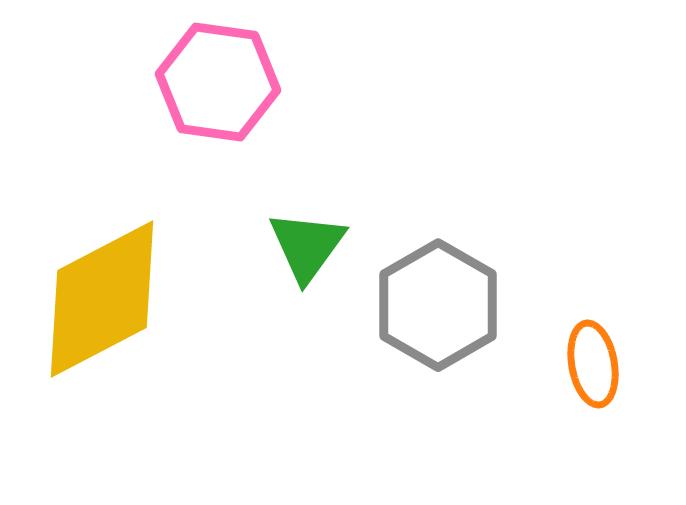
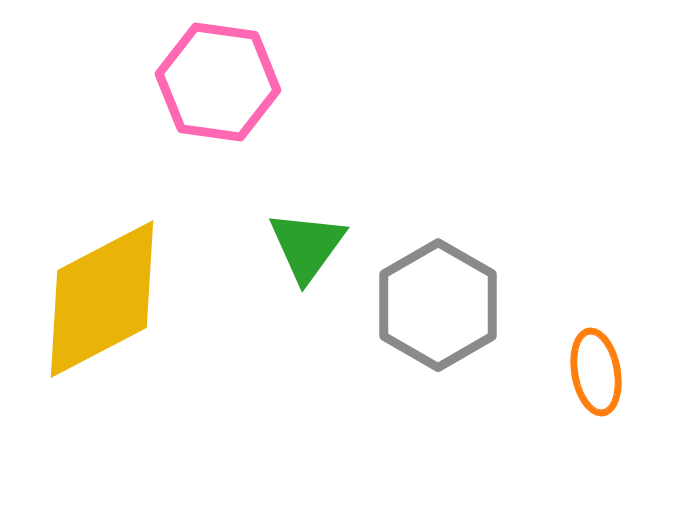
orange ellipse: moved 3 px right, 8 px down
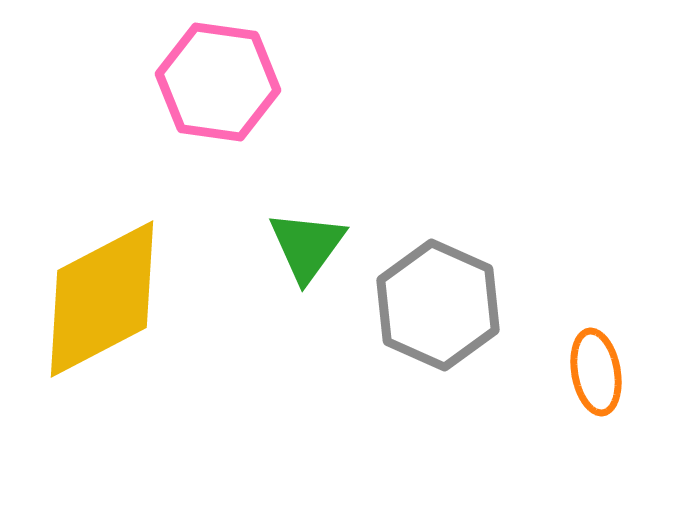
gray hexagon: rotated 6 degrees counterclockwise
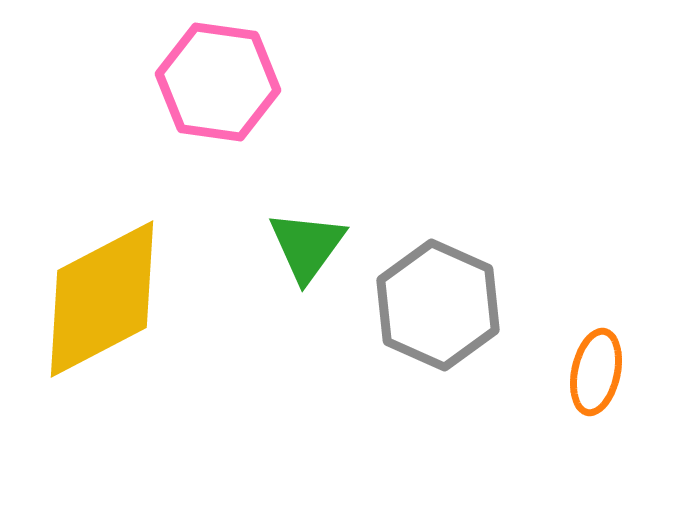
orange ellipse: rotated 22 degrees clockwise
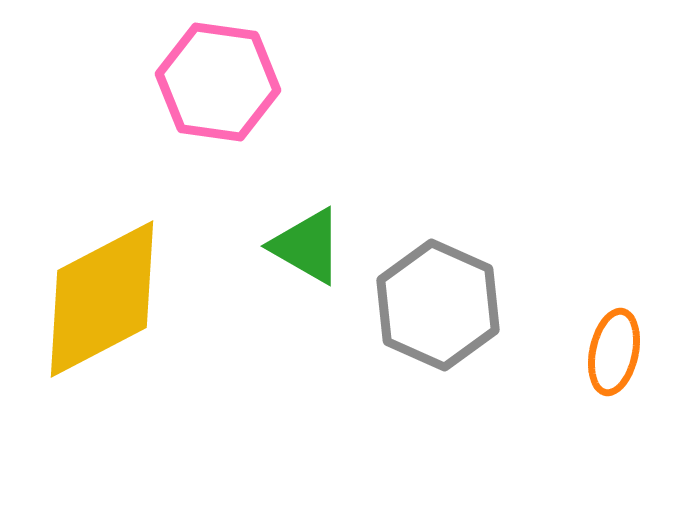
green triangle: rotated 36 degrees counterclockwise
orange ellipse: moved 18 px right, 20 px up
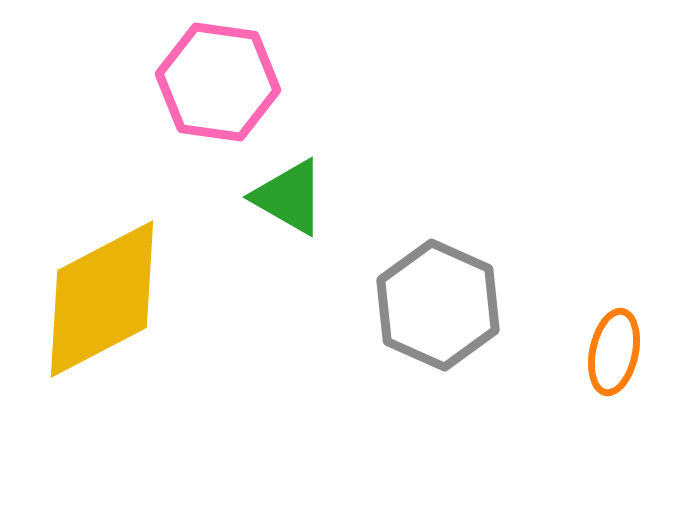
green triangle: moved 18 px left, 49 px up
